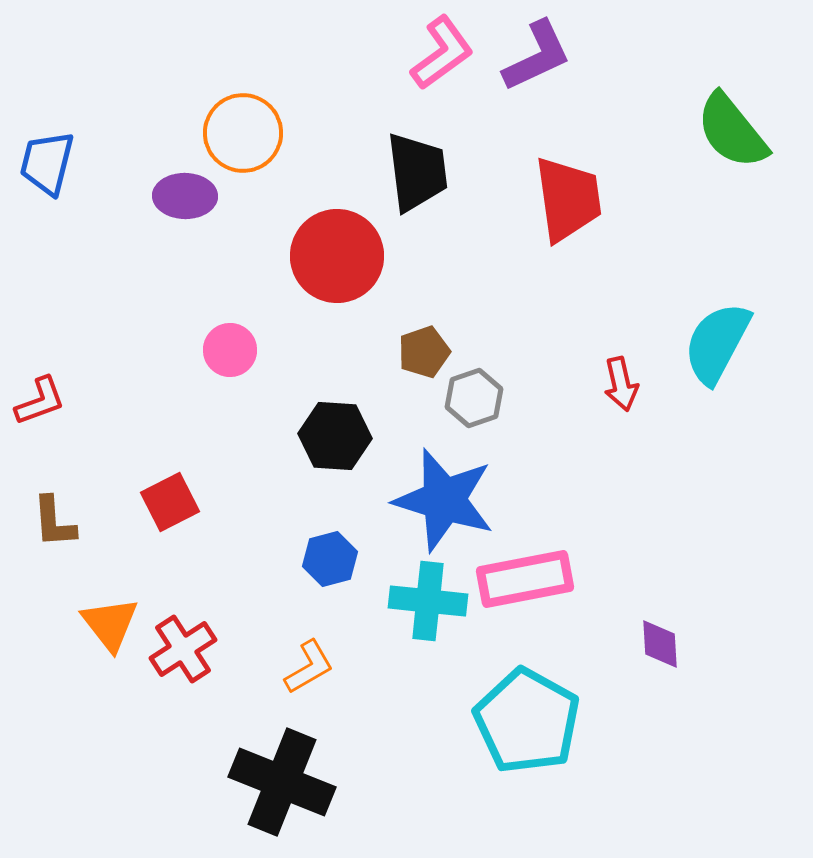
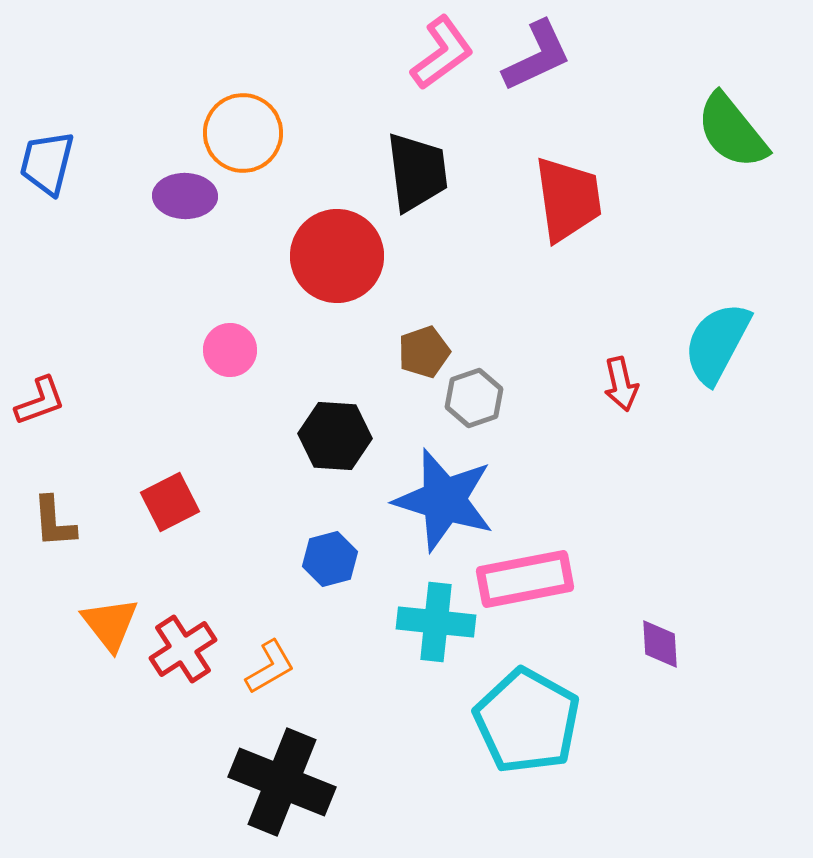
cyan cross: moved 8 px right, 21 px down
orange L-shape: moved 39 px left
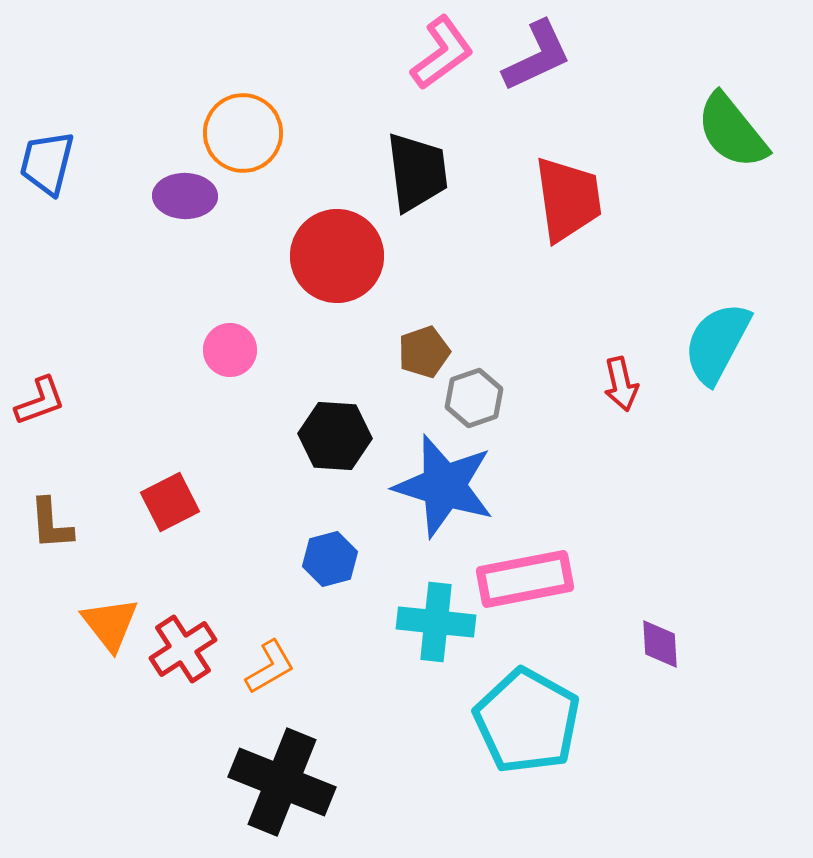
blue star: moved 14 px up
brown L-shape: moved 3 px left, 2 px down
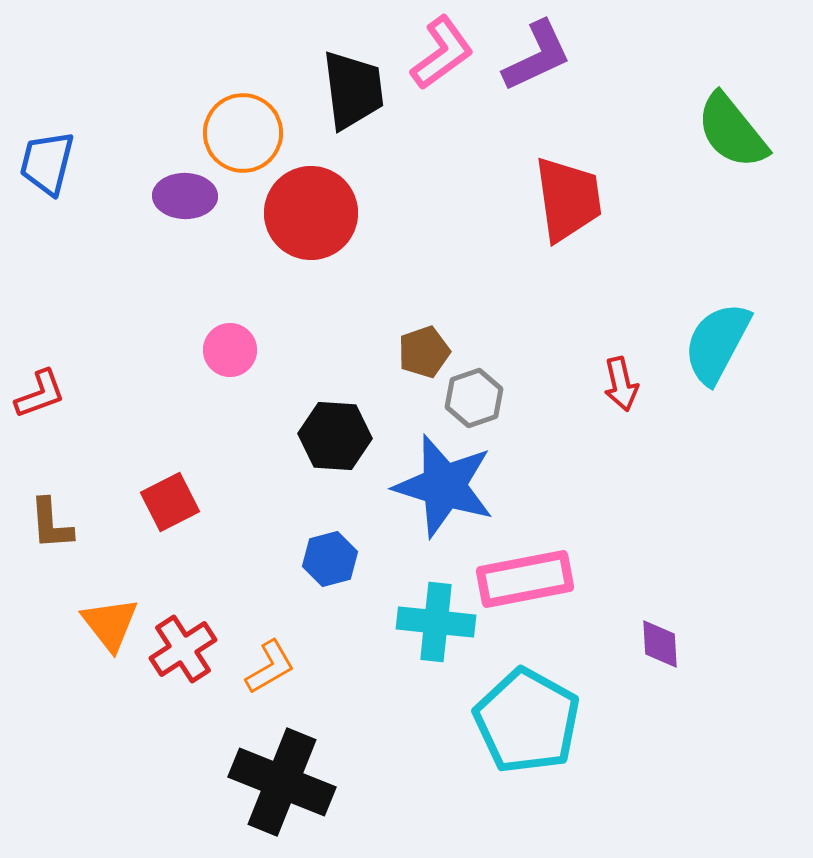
black trapezoid: moved 64 px left, 82 px up
red circle: moved 26 px left, 43 px up
red L-shape: moved 7 px up
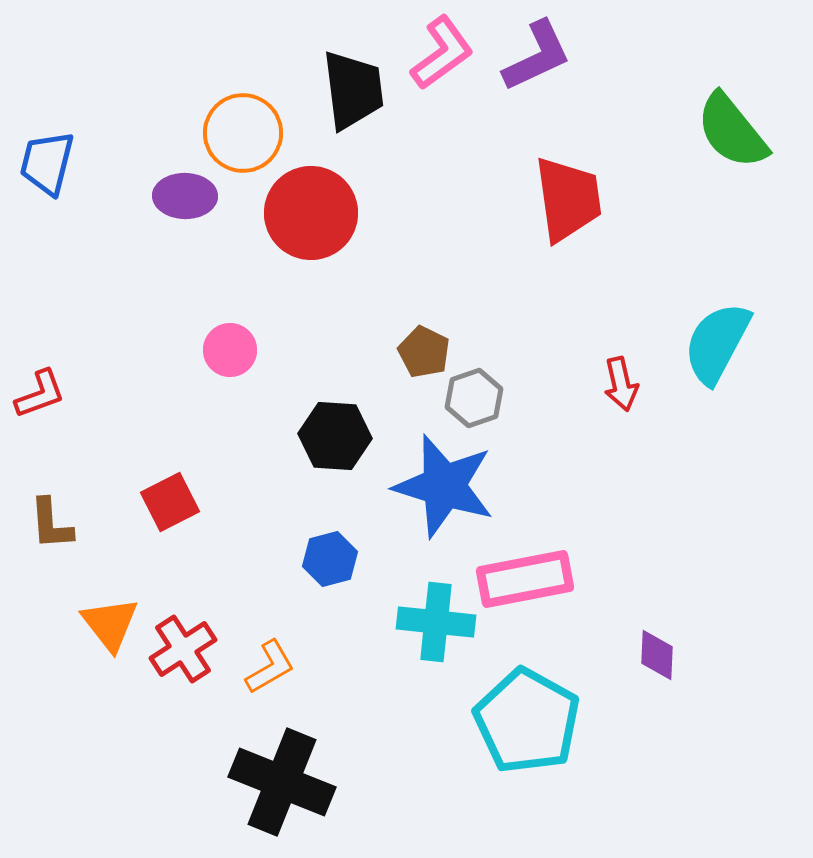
brown pentagon: rotated 27 degrees counterclockwise
purple diamond: moved 3 px left, 11 px down; rotated 6 degrees clockwise
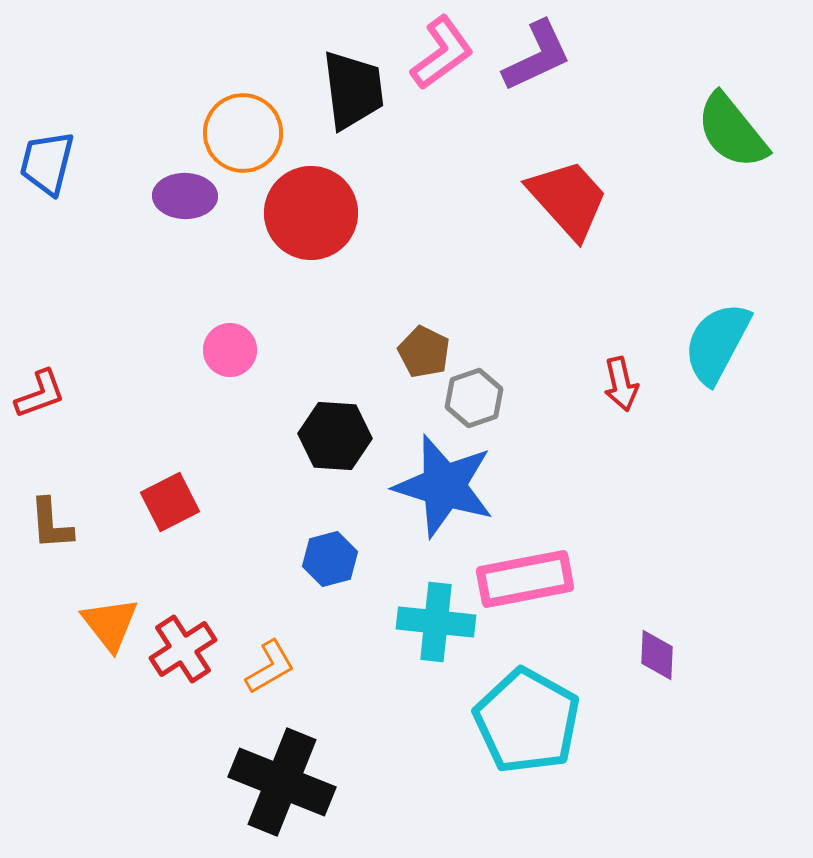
red trapezoid: rotated 34 degrees counterclockwise
